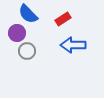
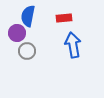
blue semicircle: moved 2 px down; rotated 55 degrees clockwise
red rectangle: moved 1 px right, 1 px up; rotated 28 degrees clockwise
blue arrow: rotated 80 degrees clockwise
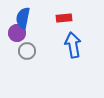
blue semicircle: moved 5 px left, 2 px down
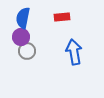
red rectangle: moved 2 px left, 1 px up
purple circle: moved 4 px right, 4 px down
blue arrow: moved 1 px right, 7 px down
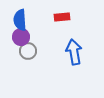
blue semicircle: moved 3 px left, 2 px down; rotated 15 degrees counterclockwise
gray circle: moved 1 px right
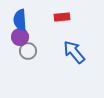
purple circle: moved 1 px left
blue arrow: rotated 30 degrees counterclockwise
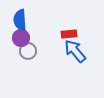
red rectangle: moved 7 px right, 17 px down
purple circle: moved 1 px right, 1 px down
blue arrow: moved 1 px right, 1 px up
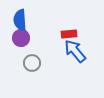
gray circle: moved 4 px right, 12 px down
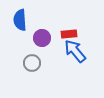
purple circle: moved 21 px right
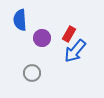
red rectangle: rotated 56 degrees counterclockwise
blue arrow: rotated 100 degrees counterclockwise
gray circle: moved 10 px down
